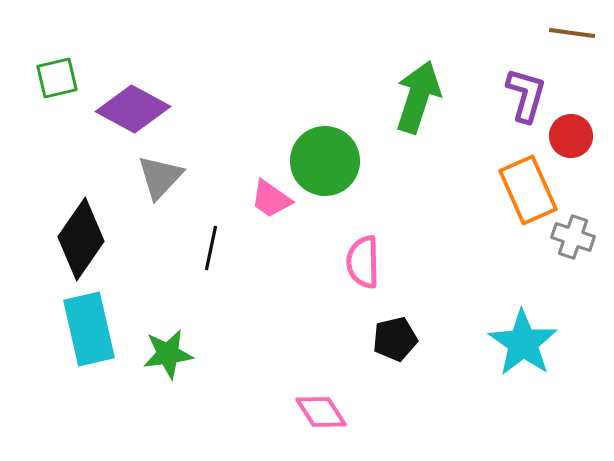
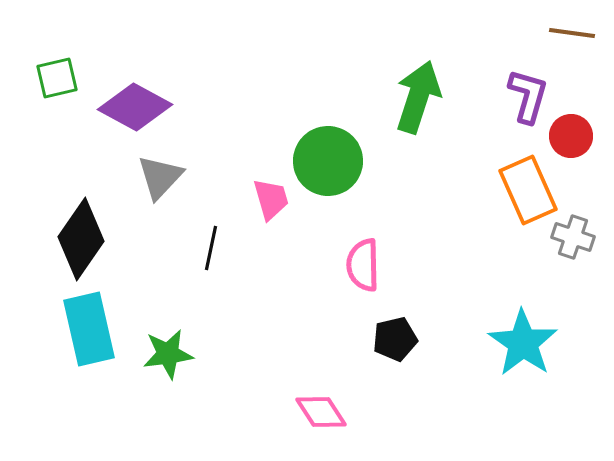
purple L-shape: moved 2 px right, 1 px down
purple diamond: moved 2 px right, 2 px up
green circle: moved 3 px right
pink trapezoid: rotated 141 degrees counterclockwise
pink semicircle: moved 3 px down
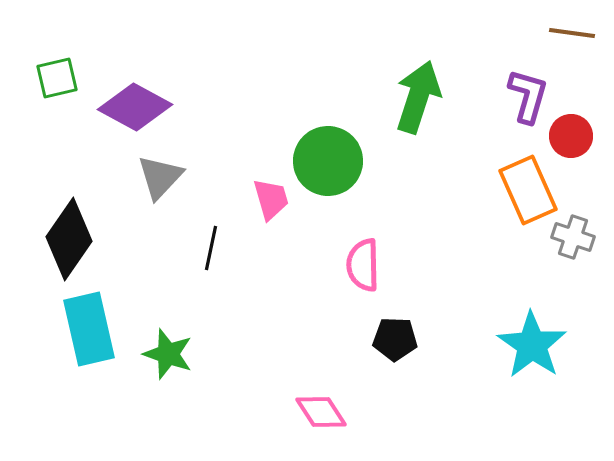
black diamond: moved 12 px left
black pentagon: rotated 15 degrees clockwise
cyan star: moved 9 px right, 2 px down
green star: rotated 27 degrees clockwise
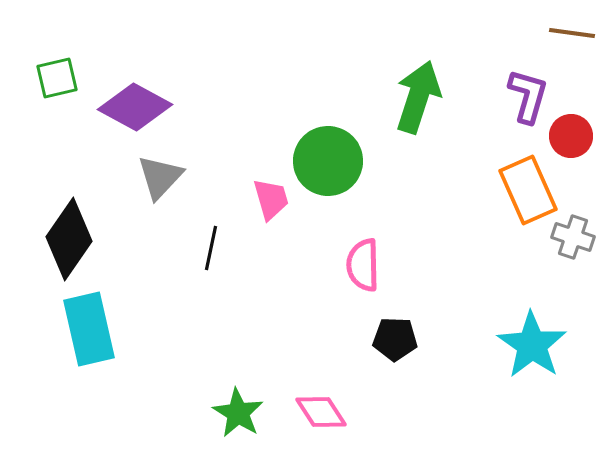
green star: moved 70 px right, 59 px down; rotated 12 degrees clockwise
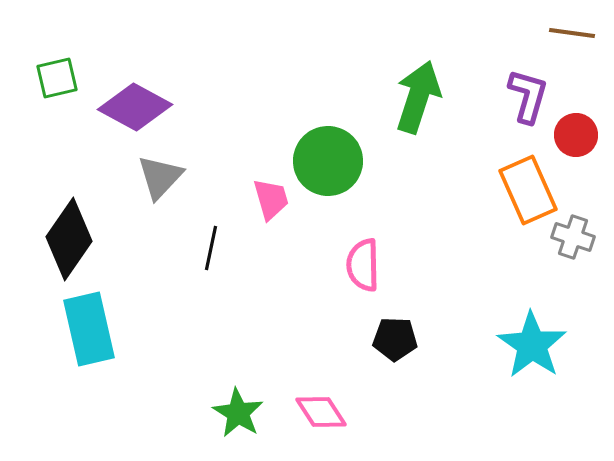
red circle: moved 5 px right, 1 px up
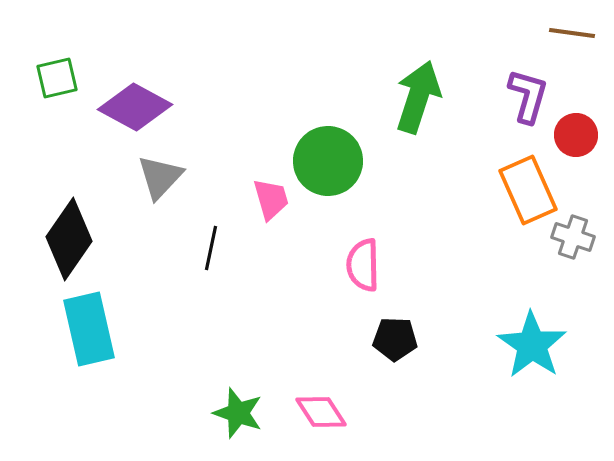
green star: rotated 12 degrees counterclockwise
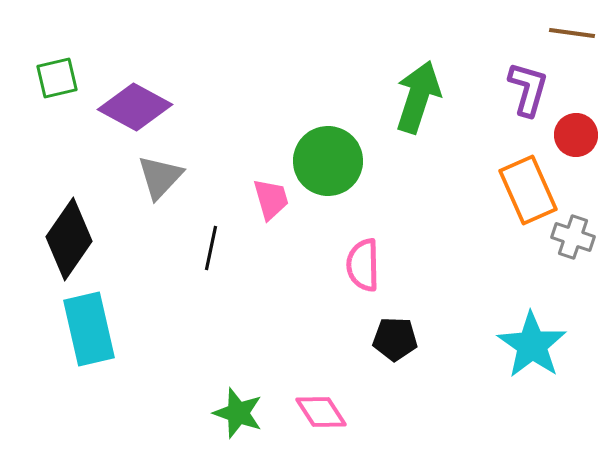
purple L-shape: moved 7 px up
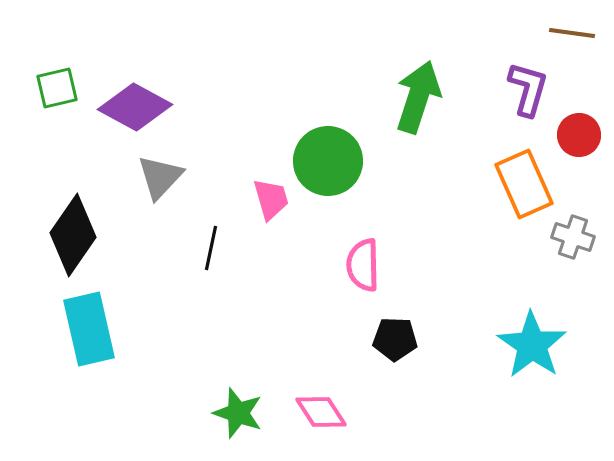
green square: moved 10 px down
red circle: moved 3 px right
orange rectangle: moved 4 px left, 6 px up
black diamond: moved 4 px right, 4 px up
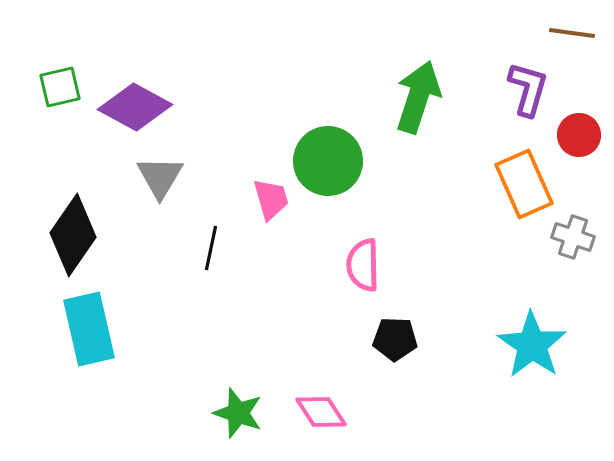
green square: moved 3 px right, 1 px up
gray triangle: rotated 12 degrees counterclockwise
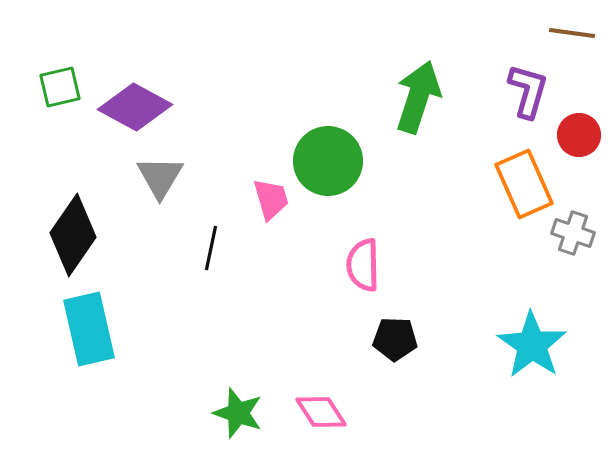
purple L-shape: moved 2 px down
gray cross: moved 4 px up
